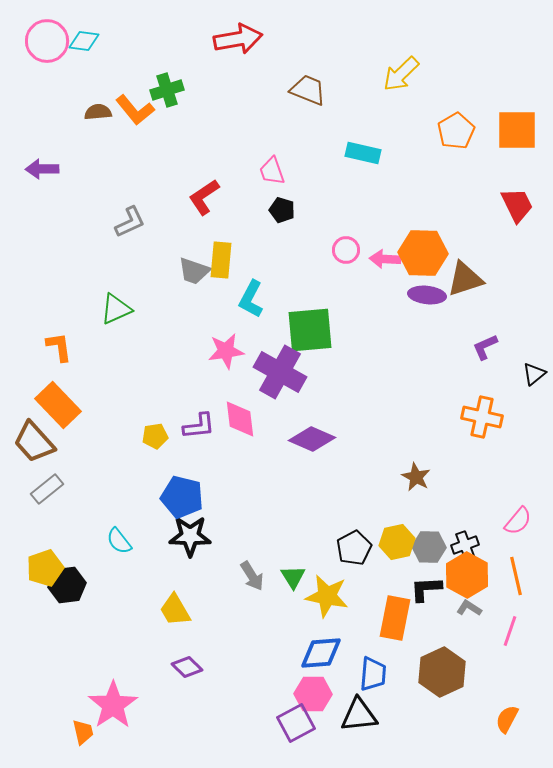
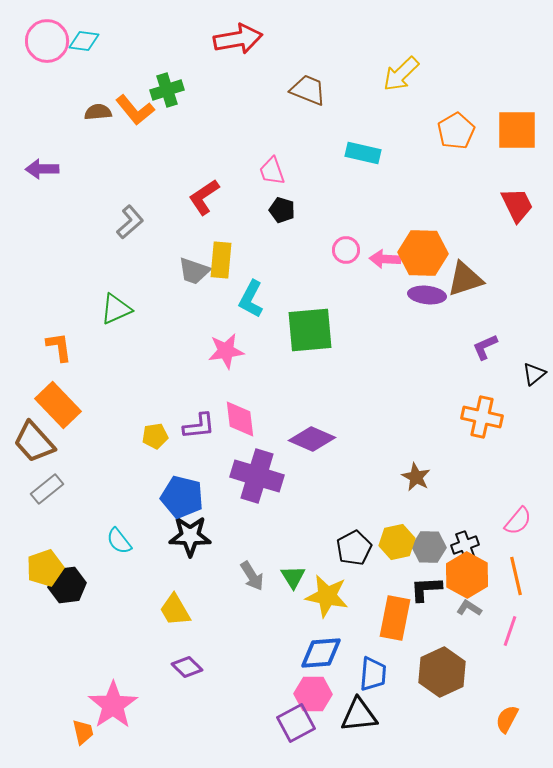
gray L-shape at (130, 222): rotated 16 degrees counterclockwise
purple cross at (280, 372): moved 23 px left, 104 px down; rotated 12 degrees counterclockwise
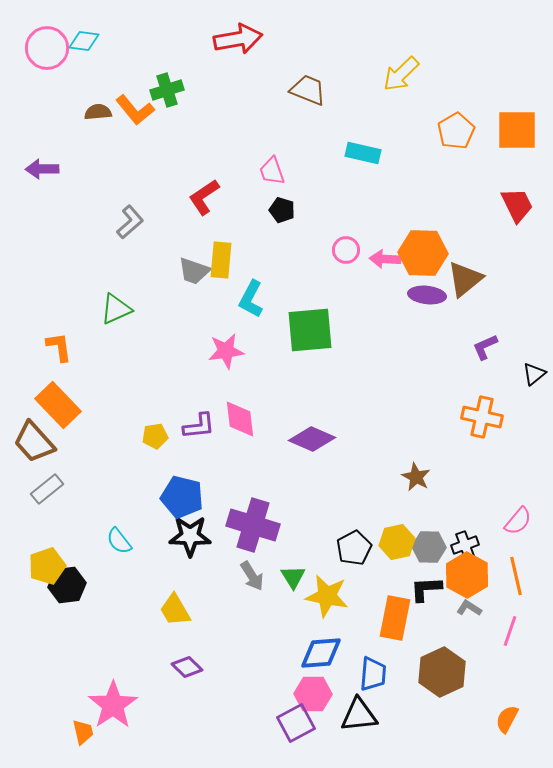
pink circle at (47, 41): moved 7 px down
brown triangle at (465, 279): rotated 21 degrees counterclockwise
purple cross at (257, 476): moved 4 px left, 49 px down
yellow pentagon at (45, 568): moved 2 px right, 2 px up
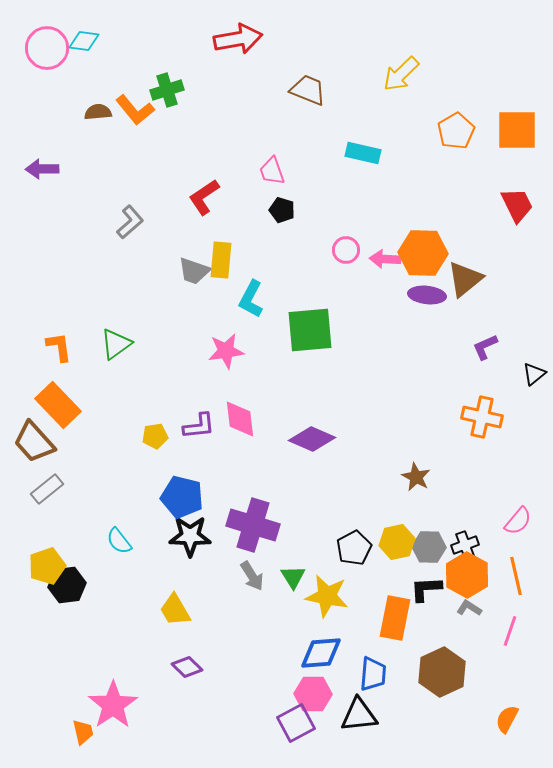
green triangle at (116, 309): moved 35 px down; rotated 12 degrees counterclockwise
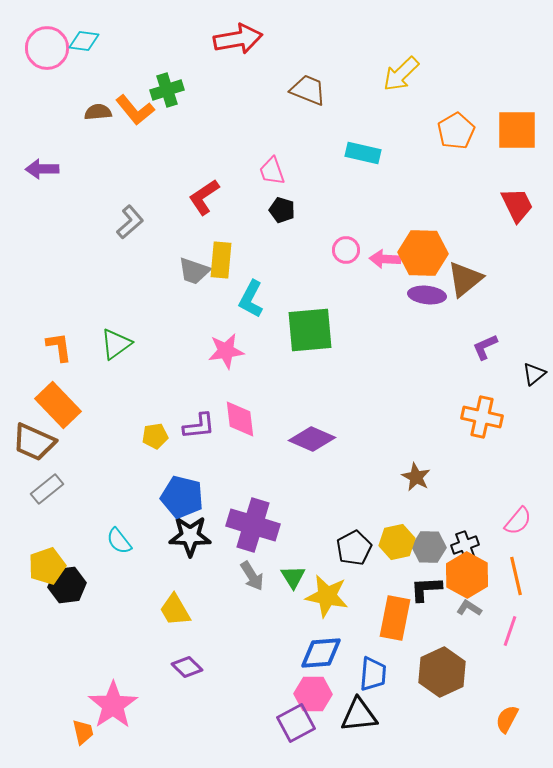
brown trapezoid at (34, 442): rotated 24 degrees counterclockwise
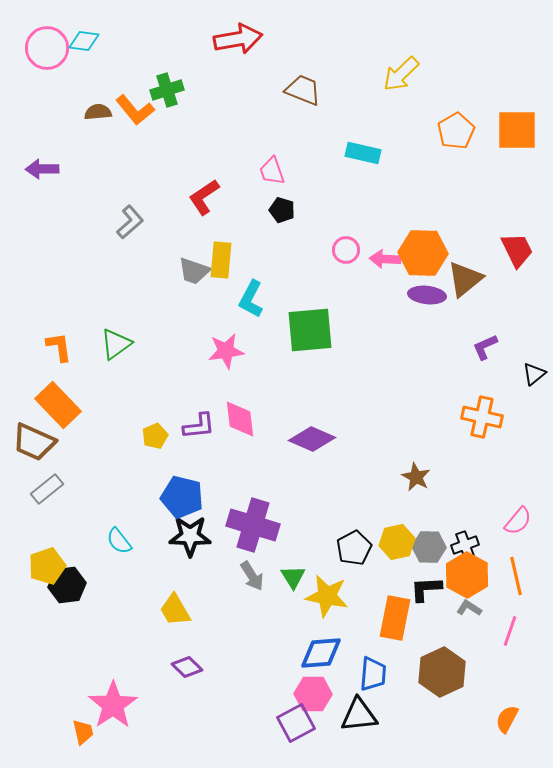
brown trapezoid at (308, 90): moved 5 px left
red trapezoid at (517, 205): moved 45 px down
yellow pentagon at (155, 436): rotated 15 degrees counterclockwise
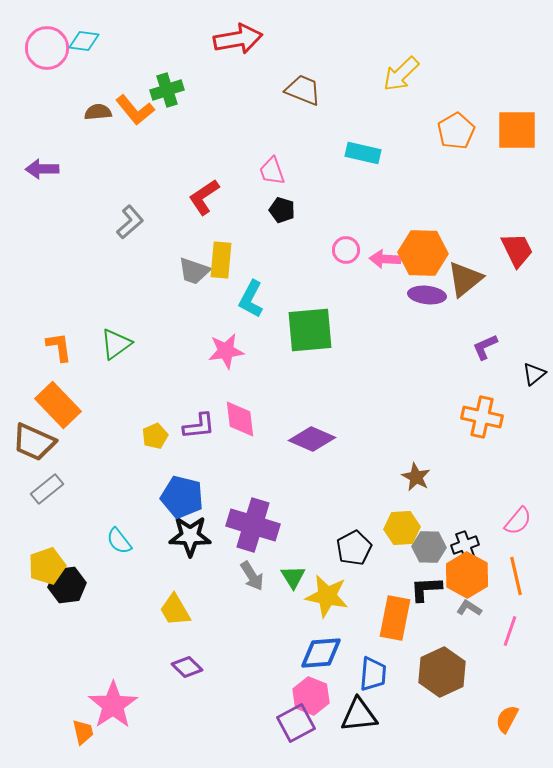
yellow hexagon at (397, 542): moved 5 px right, 14 px up; rotated 8 degrees clockwise
pink hexagon at (313, 694): moved 2 px left, 2 px down; rotated 21 degrees clockwise
